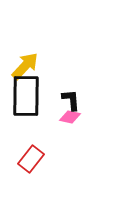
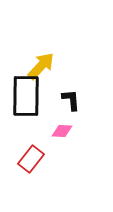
yellow arrow: moved 16 px right
pink diamond: moved 8 px left, 14 px down; rotated 10 degrees counterclockwise
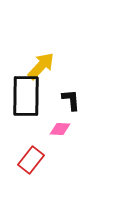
pink diamond: moved 2 px left, 2 px up
red rectangle: moved 1 px down
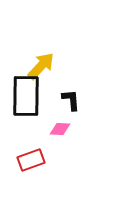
red rectangle: rotated 32 degrees clockwise
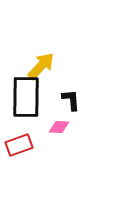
black rectangle: moved 1 px down
pink diamond: moved 1 px left, 2 px up
red rectangle: moved 12 px left, 15 px up
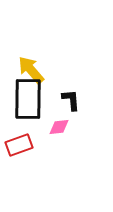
yellow arrow: moved 10 px left, 4 px down; rotated 84 degrees counterclockwise
black rectangle: moved 2 px right, 2 px down
pink diamond: rotated 10 degrees counterclockwise
